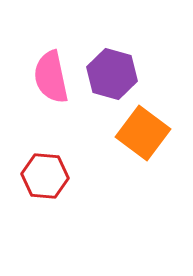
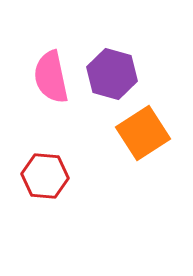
orange square: rotated 20 degrees clockwise
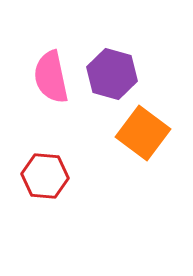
orange square: rotated 20 degrees counterclockwise
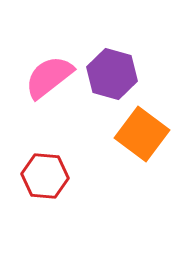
pink semicircle: moved 2 px left; rotated 64 degrees clockwise
orange square: moved 1 px left, 1 px down
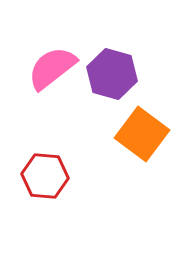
pink semicircle: moved 3 px right, 9 px up
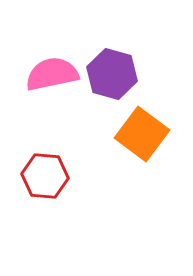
pink semicircle: moved 6 px down; rotated 26 degrees clockwise
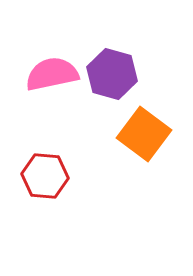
orange square: moved 2 px right
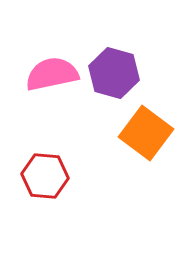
purple hexagon: moved 2 px right, 1 px up
orange square: moved 2 px right, 1 px up
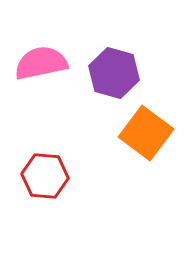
pink semicircle: moved 11 px left, 11 px up
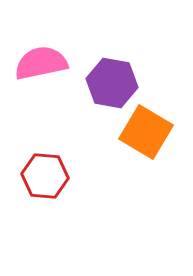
purple hexagon: moved 2 px left, 10 px down; rotated 6 degrees counterclockwise
orange square: moved 1 px up; rotated 6 degrees counterclockwise
